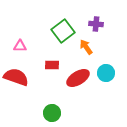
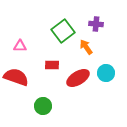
green circle: moved 9 px left, 7 px up
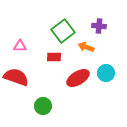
purple cross: moved 3 px right, 2 px down
orange arrow: rotated 35 degrees counterclockwise
red rectangle: moved 2 px right, 8 px up
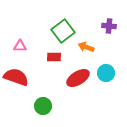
purple cross: moved 10 px right
